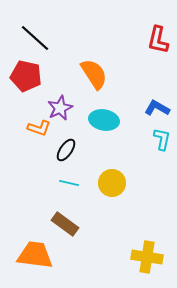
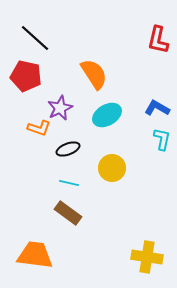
cyan ellipse: moved 3 px right, 5 px up; rotated 40 degrees counterclockwise
black ellipse: moved 2 px right, 1 px up; rotated 35 degrees clockwise
yellow circle: moved 15 px up
brown rectangle: moved 3 px right, 11 px up
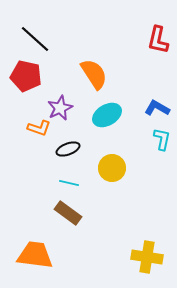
black line: moved 1 px down
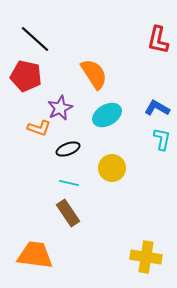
brown rectangle: rotated 20 degrees clockwise
yellow cross: moved 1 px left
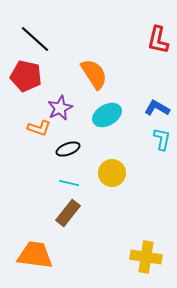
yellow circle: moved 5 px down
brown rectangle: rotated 72 degrees clockwise
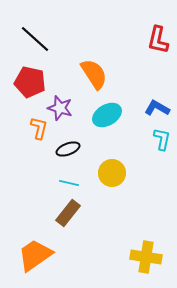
red pentagon: moved 4 px right, 6 px down
purple star: rotated 30 degrees counterclockwise
orange L-shape: rotated 95 degrees counterclockwise
orange trapezoid: rotated 42 degrees counterclockwise
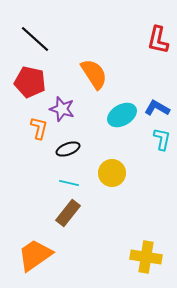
purple star: moved 2 px right, 1 px down
cyan ellipse: moved 15 px right
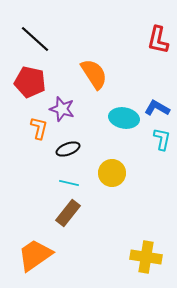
cyan ellipse: moved 2 px right, 3 px down; rotated 40 degrees clockwise
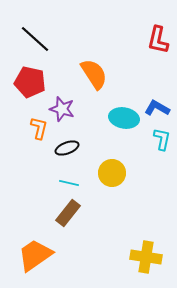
black ellipse: moved 1 px left, 1 px up
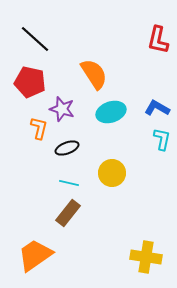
cyan ellipse: moved 13 px left, 6 px up; rotated 28 degrees counterclockwise
